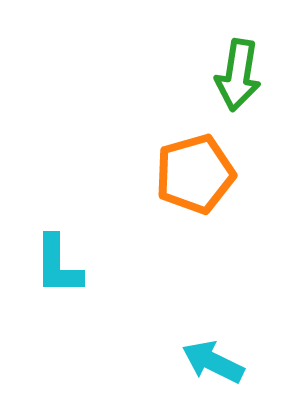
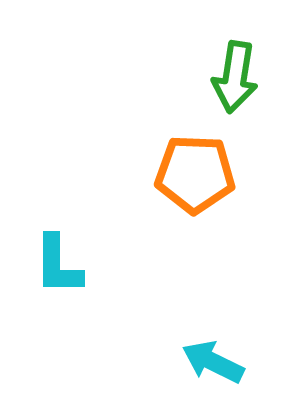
green arrow: moved 3 px left, 2 px down
orange pentagon: rotated 18 degrees clockwise
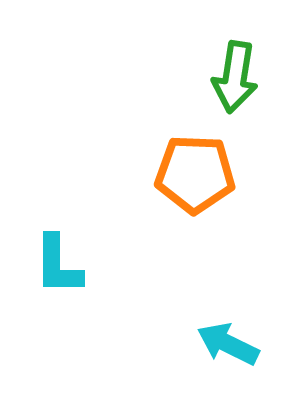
cyan arrow: moved 15 px right, 18 px up
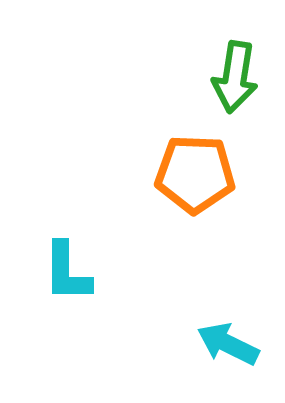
cyan L-shape: moved 9 px right, 7 px down
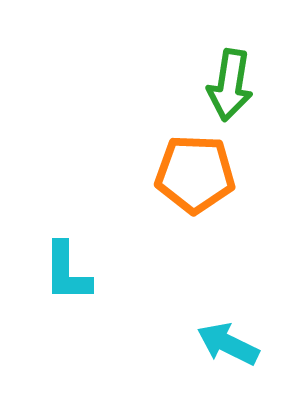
green arrow: moved 5 px left, 8 px down
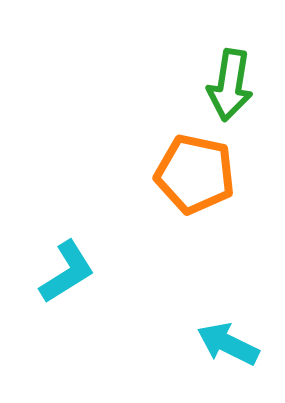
orange pentagon: rotated 10 degrees clockwise
cyan L-shape: rotated 122 degrees counterclockwise
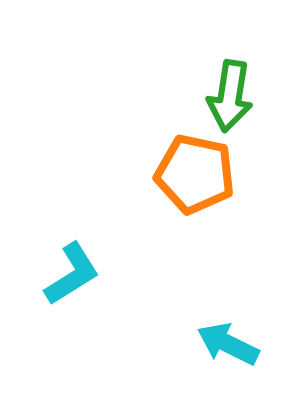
green arrow: moved 11 px down
cyan L-shape: moved 5 px right, 2 px down
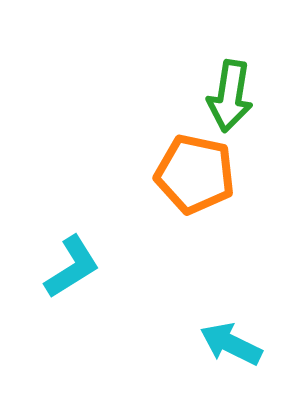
cyan L-shape: moved 7 px up
cyan arrow: moved 3 px right
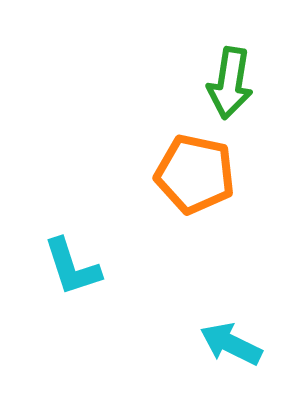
green arrow: moved 13 px up
cyan L-shape: rotated 104 degrees clockwise
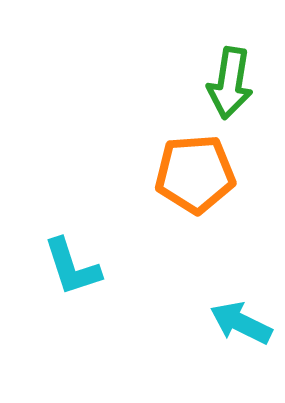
orange pentagon: rotated 16 degrees counterclockwise
cyan arrow: moved 10 px right, 21 px up
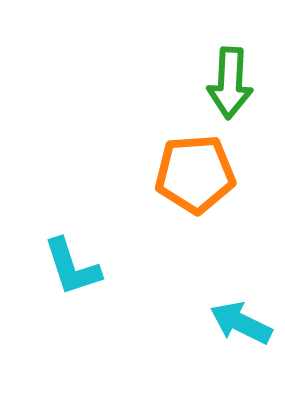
green arrow: rotated 6 degrees counterclockwise
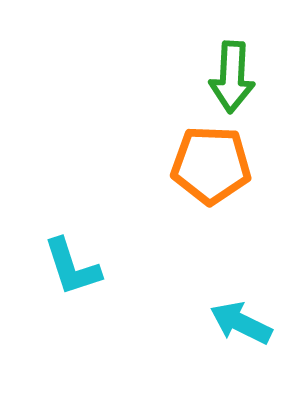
green arrow: moved 2 px right, 6 px up
orange pentagon: moved 16 px right, 9 px up; rotated 6 degrees clockwise
